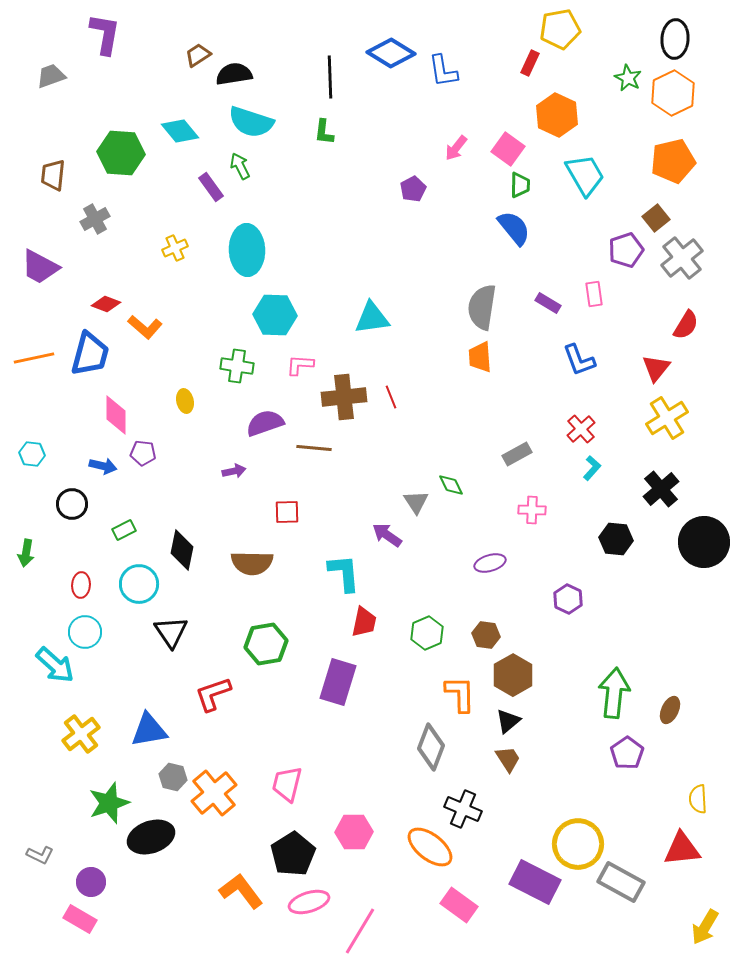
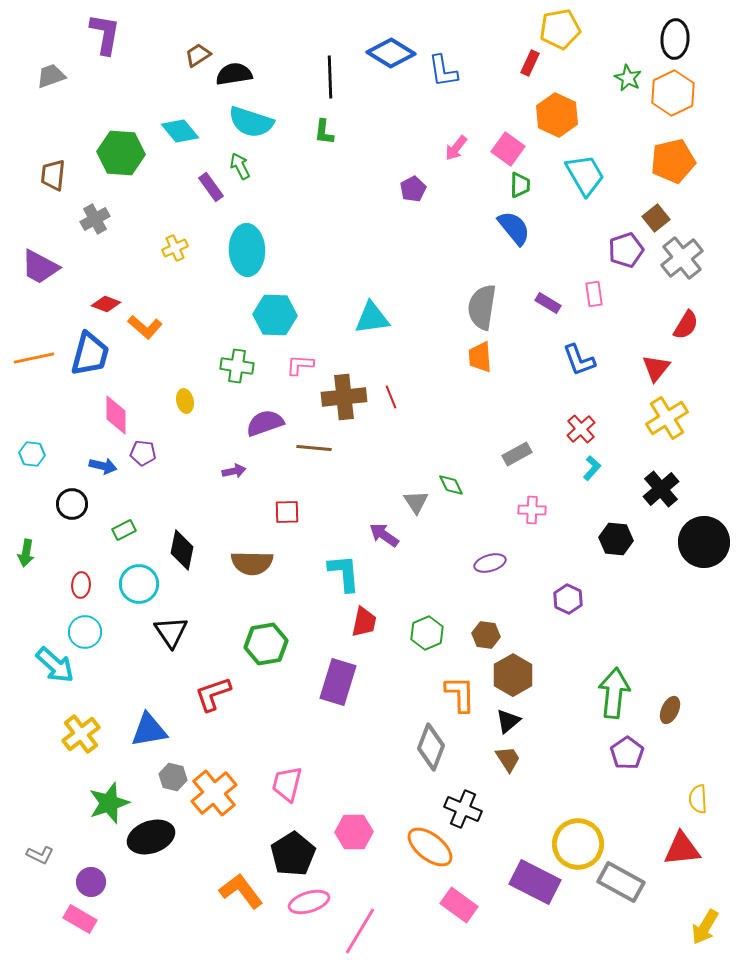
purple arrow at (387, 535): moved 3 px left
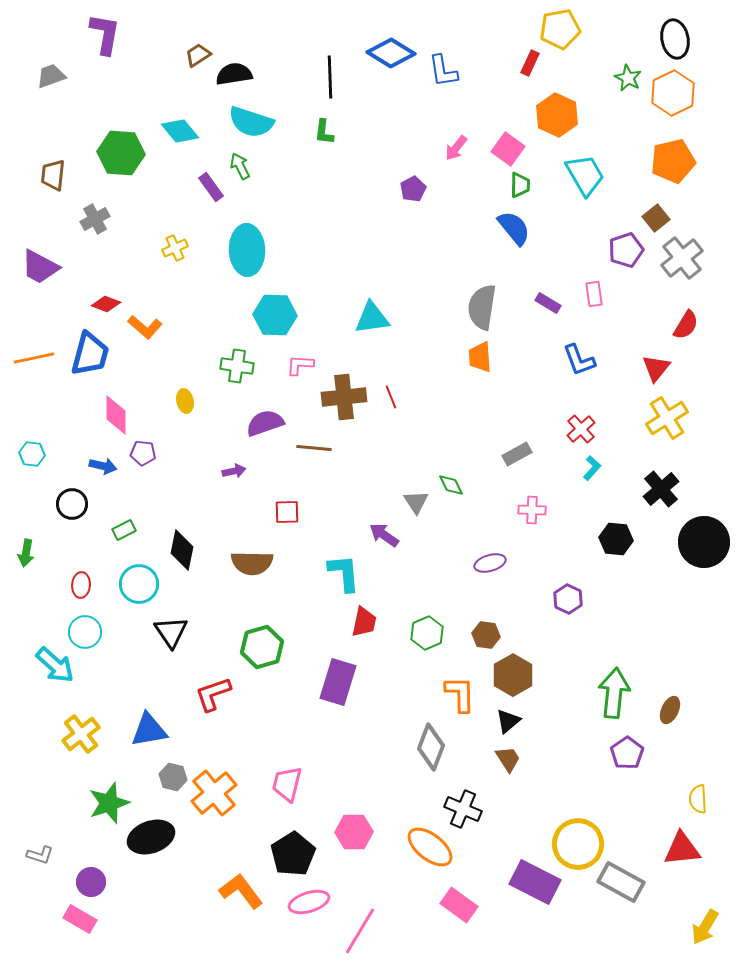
black ellipse at (675, 39): rotated 15 degrees counterclockwise
green hexagon at (266, 644): moved 4 px left, 3 px down; rotated 6 degrees counterclockwise
gray L-shape at (40, 855): rotated 8 degrees counterclockwise
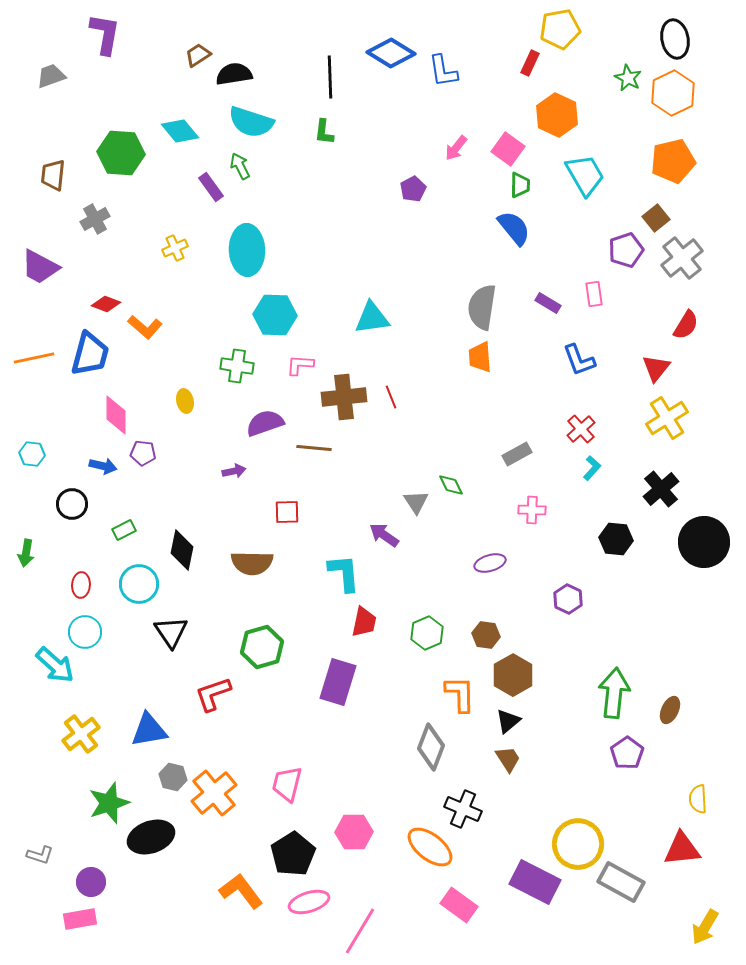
pink rectangle at (80, 919): rotated 40 degrees counterclockwise
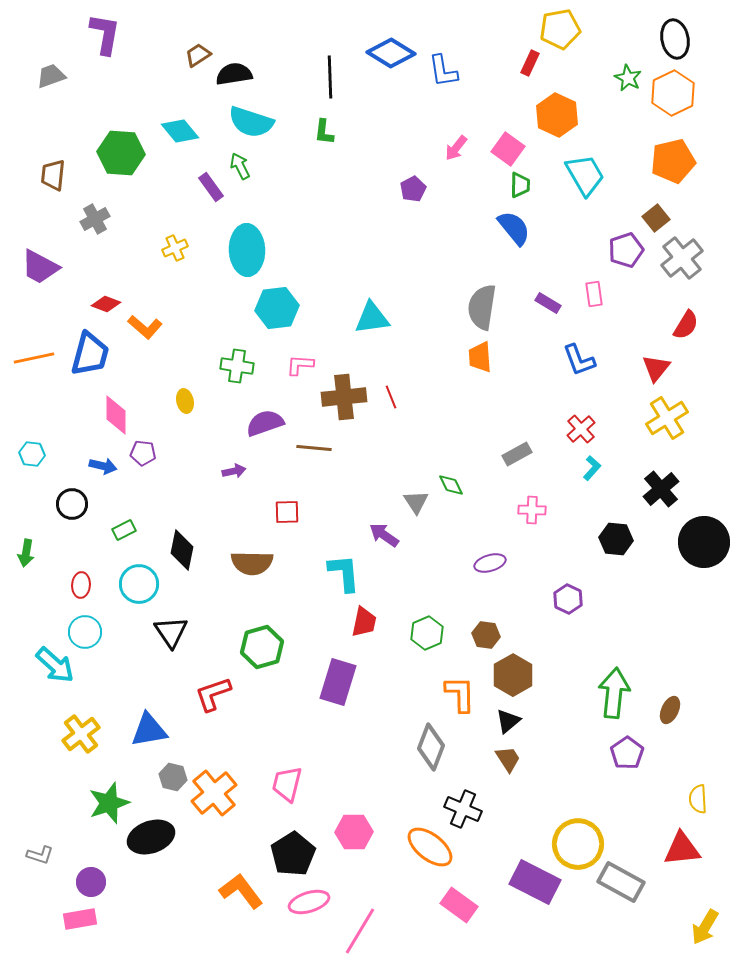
cyan hexagon at (275, 315): moved 2 px right, 7 px up; rotated 9 degrees counterclockwise
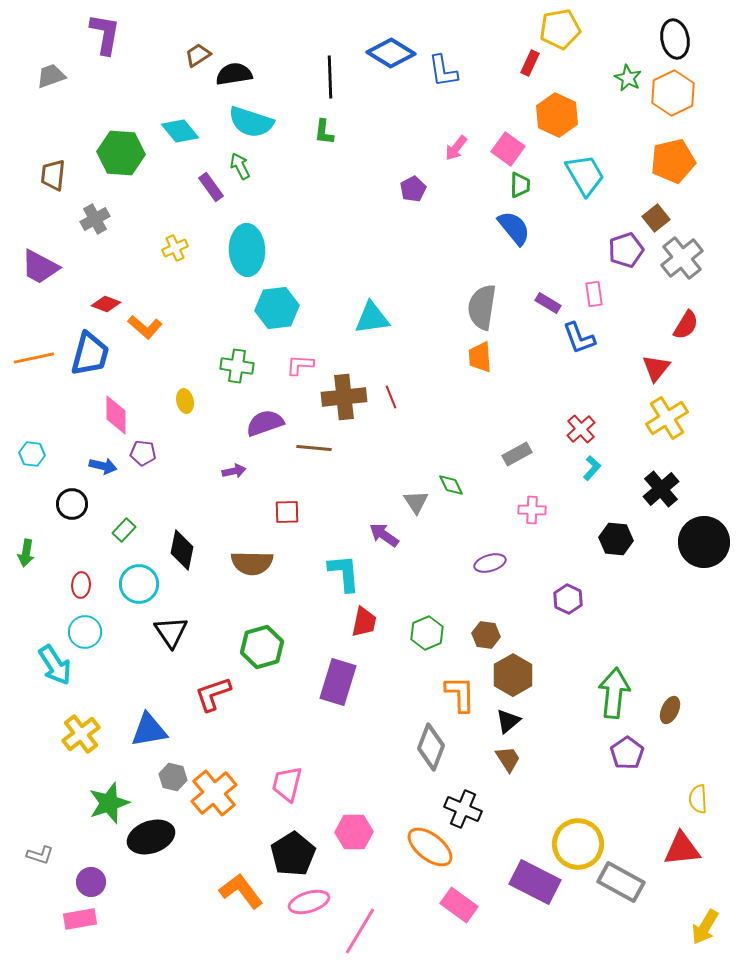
blue L-shape at (579, 360): moved 22 px up
green rectangle at (124, 530): rotated 20 degrees counterclockwise
cyan arrow at (55, 665): rotated 15 degrees clockwise
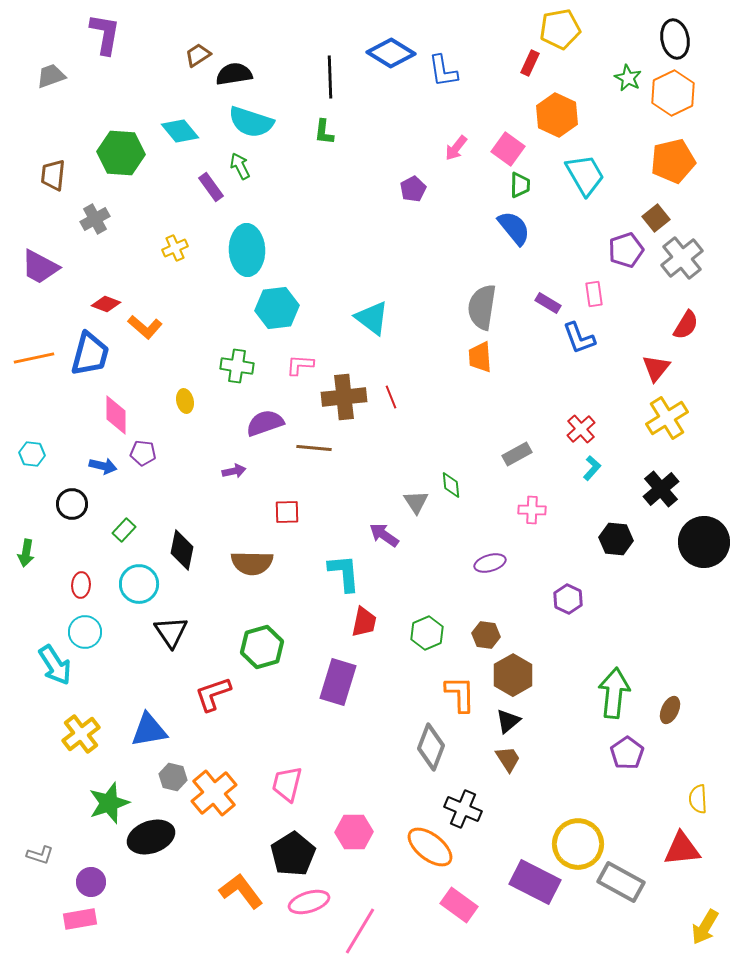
cyan triangle at (372, 318): rotated 45 degrees clockwise
green diamond at (451, 485): rotated 20 degrees clockwise
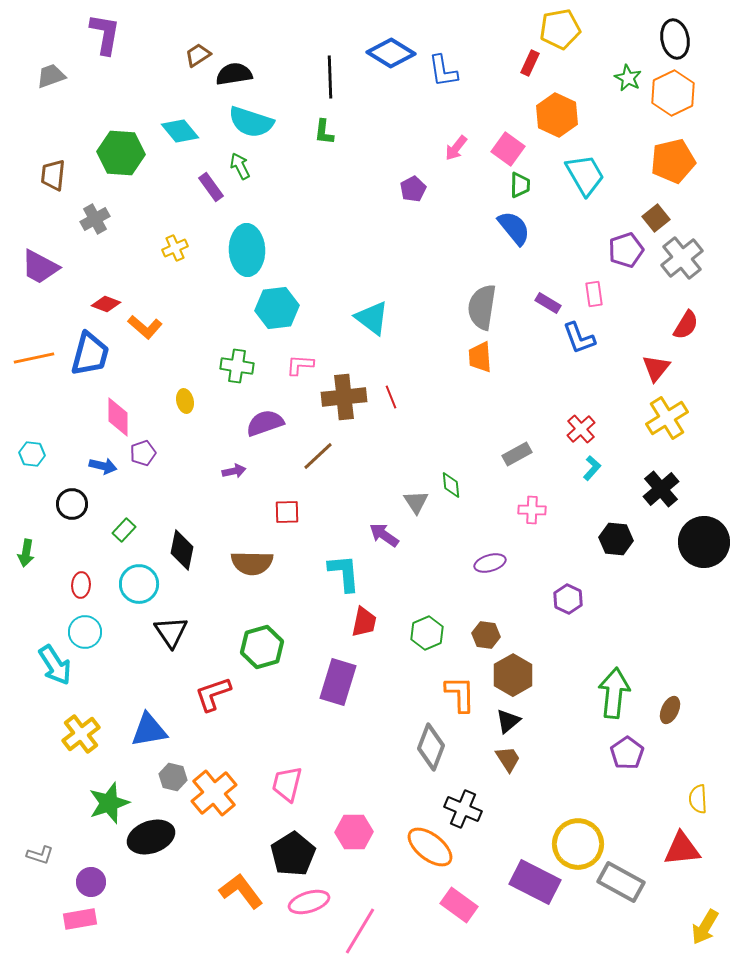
pink diamond at (116, 415): moved 2 px right, 2 px down
brown line at (314, 448): moved 4 px right, 8 px down; rotated 48 degrees counterclockwise
purple pentagon at (143, 453): rotated 25 degrees counterclockwise
